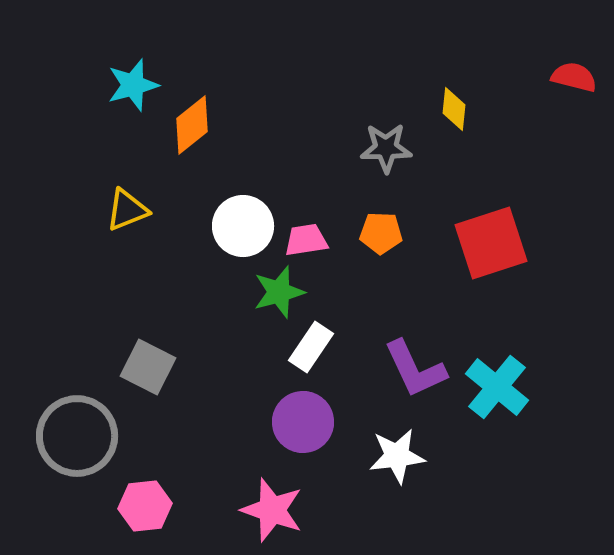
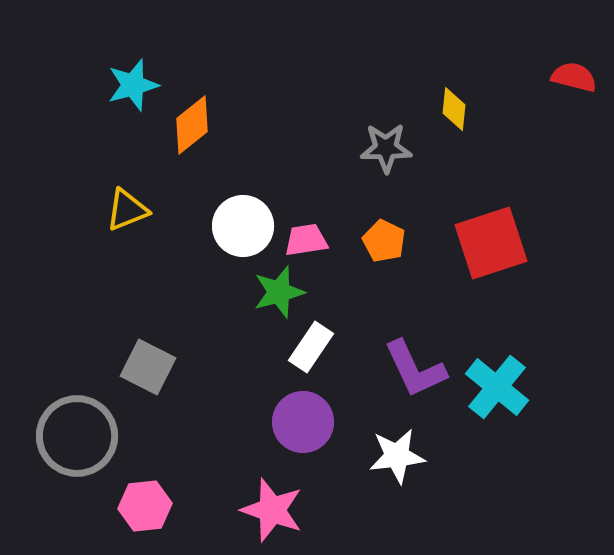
orange pentagon: moved 3 px right, 8 px down; rotated 24 degrees clockwise
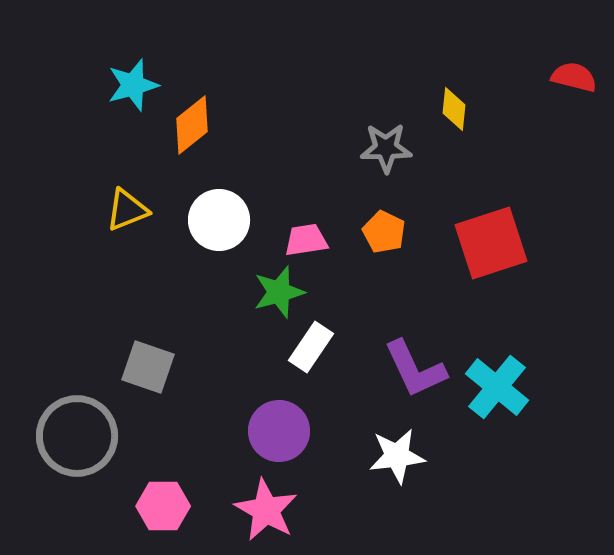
white circle: moved 24 px left, 6 px up
orange pentagon: moved 9 px up
gray square: rotated 8 degrees counterclockwise
purple circle: moved 24 px left, 9 px down
pink hexagon: moved 18 px right; rotated 6 degrees clockwise
pink star: moved 6 px left; rotated 10 degrees clockwise
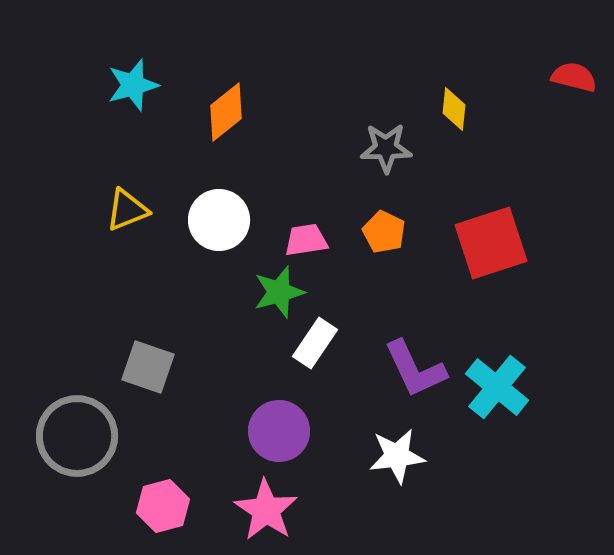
orange diamond: moved 34 px right, 13 px up
white rectangle: moved 4 px right, 4 px up
pink hexagon: rotated 15 degrees counterclockwise
pink star: rotated 4 degrees clockwise
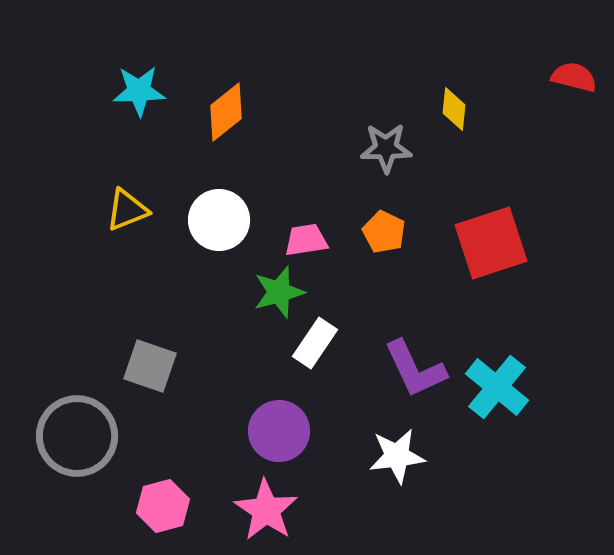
cyan star: moved 6 px right, 6 px down; rotated 14 degrees clockwise
gray square: moved 2 px right, 1 px up
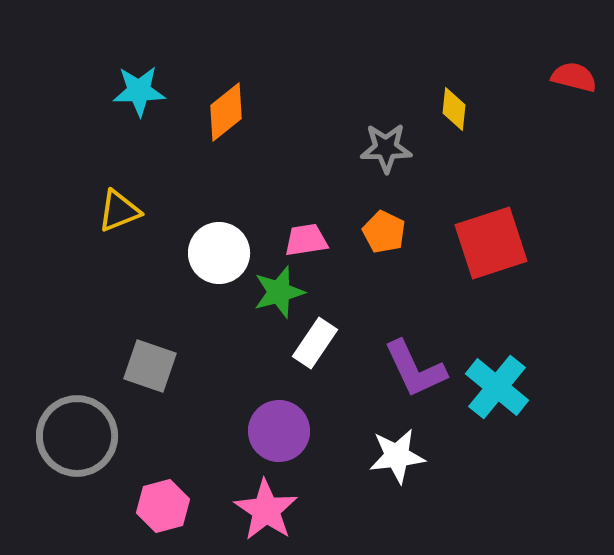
yellow triangle: moved 8 px left, 1 px down
white circle: moved 33 px down
